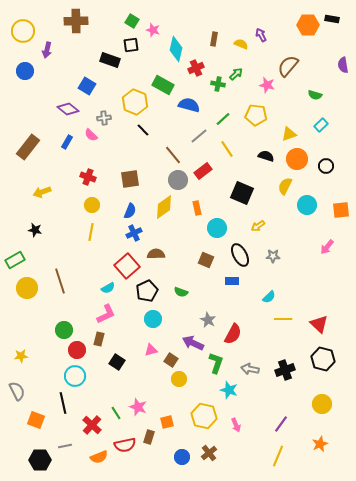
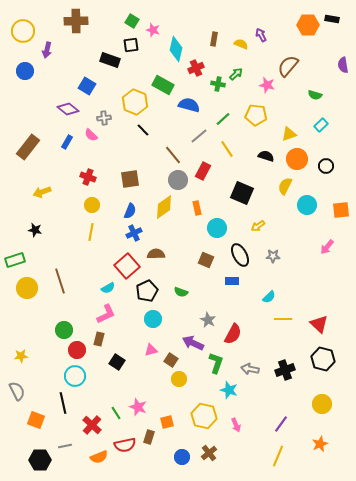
red rectangle at (203, 171): rotated 24 degrees counterclockwise
green rectangle at (15, 260): rotated 12 degrees clockwise
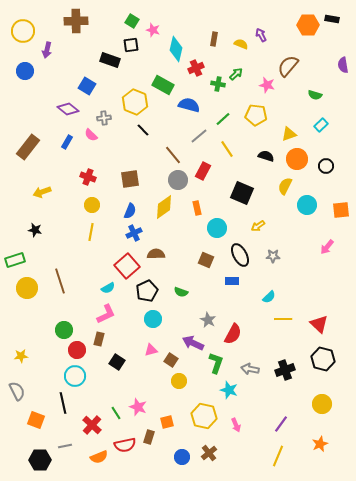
yellow circle at (179, 379): moved 2 px down
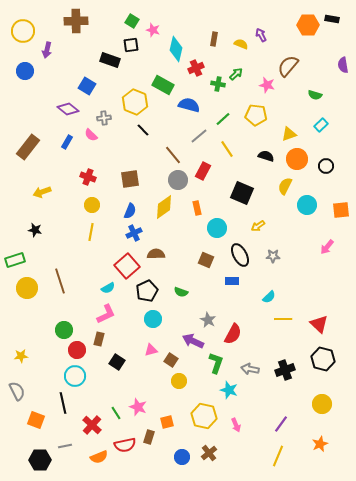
purple arrow at (193, 343): moved 2 px up
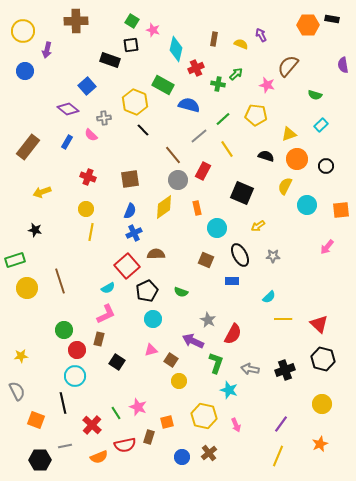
blue square at (87, 86): rotated 18 degrees clockwise
yellow circle at (92, 205): moved 6 px left, 4 px down
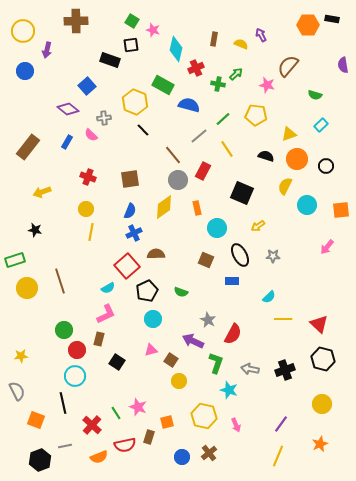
black hexagon at (40, 460): rotated 20 degrees counterclockwise
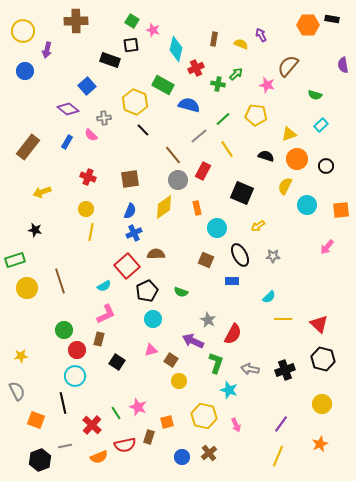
cyan semicircle at (108, 288): moved 4 px left, 2 px up
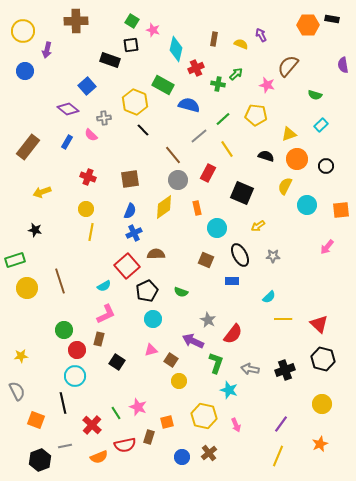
red rectangle at (203, 171): moved 5 px right, 2 px down
red semicircle at (233, 334): rotated 10 degrees clockwise
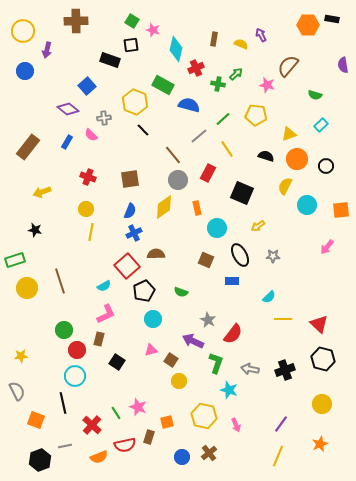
black pentagon at (147, 291): moved 3 px left
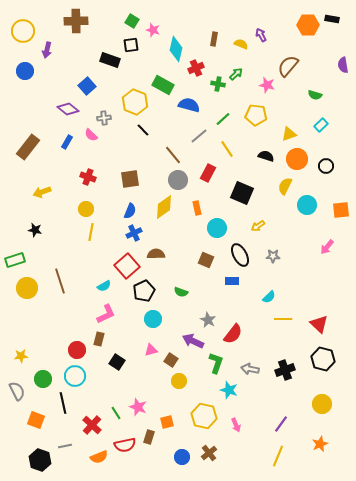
green circle at (64, 330): moved 21 px left, 49 px down
black hexagon at (40, 460): rotated 20 degrees counterclockwise
